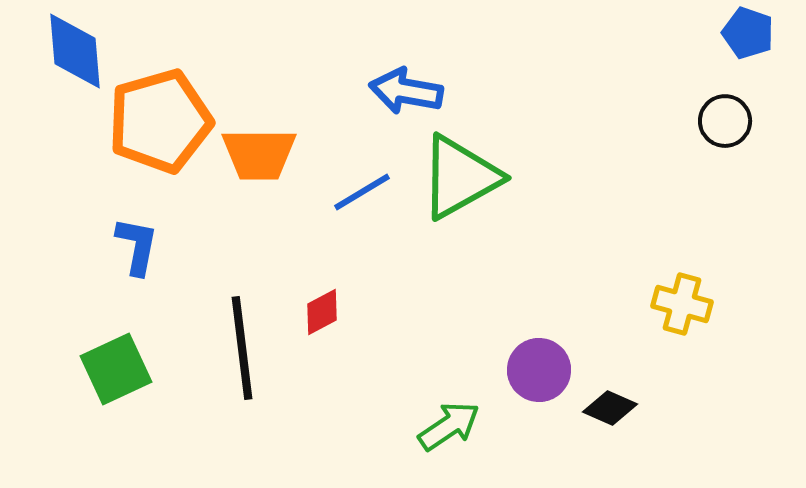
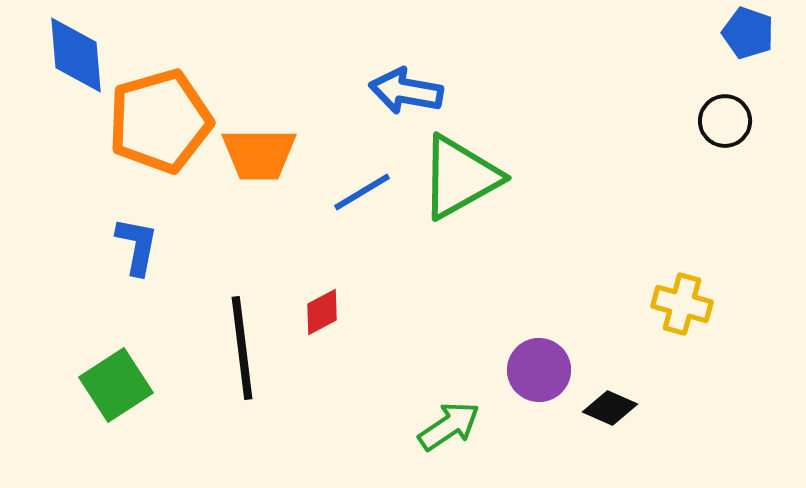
blue diamond: moved 1 px right, 4 px down
green square: moved 16 px down; rotated 8 degrees counterclockwise
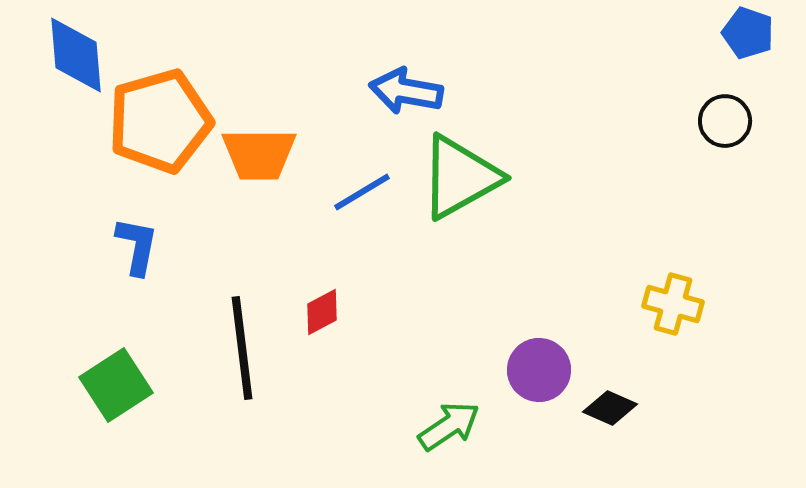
yellow cross: moved 9 px left
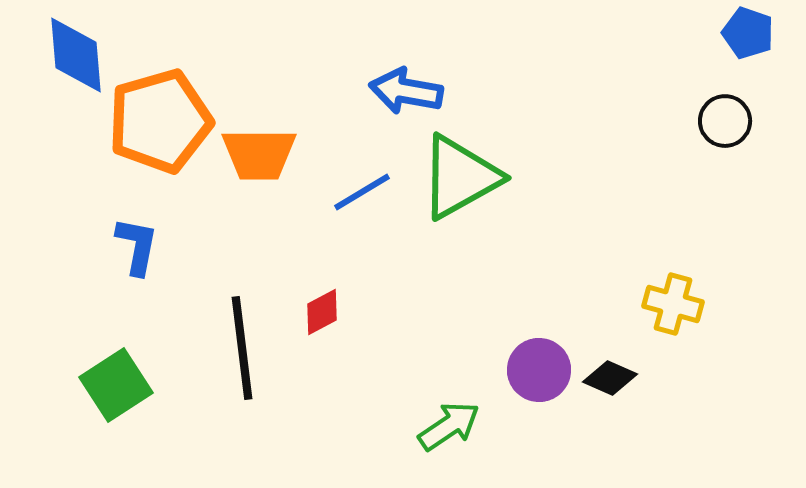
black diamond: moved 30 px up
